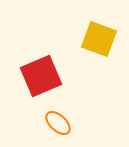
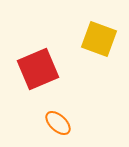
red square: moved 3 px left, 7 px up
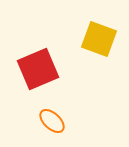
orange ellipse: moved 6 px left, 2 px up
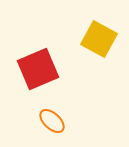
yellow square: rotated 9 degrees clockwise
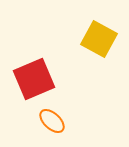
red square: moved 4 px left, 10 px down
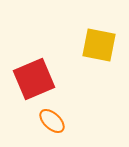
yellow square: moved 6 px down; rotated 18 degrees counterclockwise
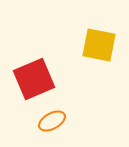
orange ellipse: rotated 72 degrees counterclockwise
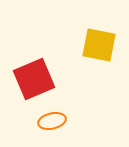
orange ellipse: rotated 16 degrees clockwise
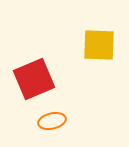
yellow square: rotated 9 degrees counterclockwise
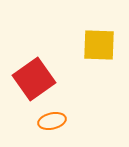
red square: rotated 12 degrees counterclockwise
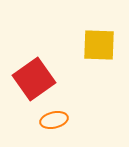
orange ellipse: moved 2 px right, 1 px up
